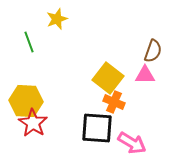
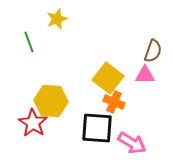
yellow hexagon: moved 25 px right
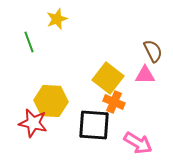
brown semicircle: rotated 45 degrees counterclockwise
red star: rotated 20 degrees counterclockwise
black square: moved 3 px left, 3 px up
pink arrow: moved 6 px right
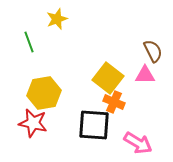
yellow hexagon: moved 7 px left, 8 px up; rotated 12 degrees counterclockwise
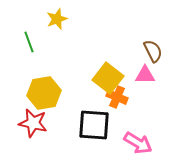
orange cross: moved 3 px right, 5 px up
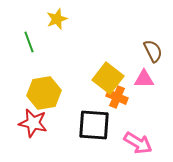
pink triangle: moved 1 px left, 4 px down
